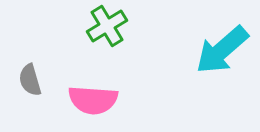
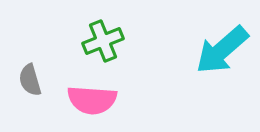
green cross: moved 4 px left, 15 px down; rotated 9 degrees clockwise
pink semicircle: moved 1 px left
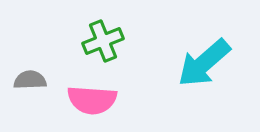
cyan arrow: moved 18 px left, 13 px down
gray semicircle: rotated 104 degrees clockwise
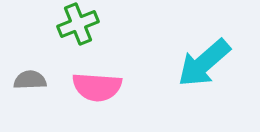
green cross: moved 25 px left, 17 px up
pink semicircle: moved 5 px right, 13 px up
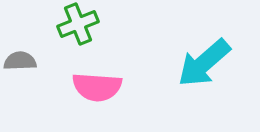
gray semicircle: moved 10 px left, 19 px up
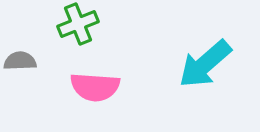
cyan arrow: moved 1 px right, 1 px down
pink semicircle: moved 2 px left
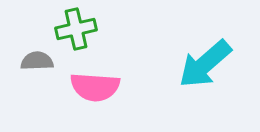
green cross: moved 2 px left, 5 px down; rotated 9 degrees clockwise
gray semicircle: moved 17 px right
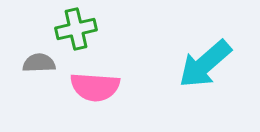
gray semicircle: moved 2 px right, 2 px down
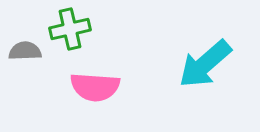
green cross: moved 6 px left
gray semicircle: moved 14 px left, 12 px up
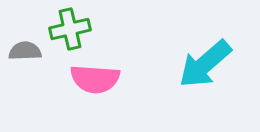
pink semicircle: moved 8 px up
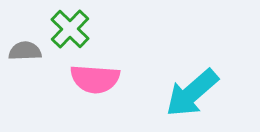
green cross: rotated 33 degrees counterclockwise
cyan arrow: moved 13 px left, 29 px down
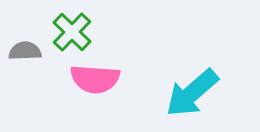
green cross: moved 2 px right, 3 px down
